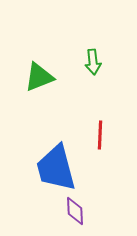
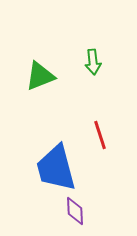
green triangle: moved 1 px right, 1 px up
red line: rotated 20 degrees counterclockwise
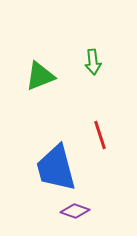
purple diamond: rotated 68 degrees counterclockwise
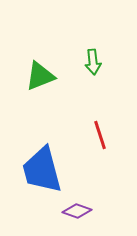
blue trapezoid: moved 14 px left, 2 px down
purple diamond: moved 2 px right
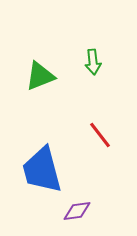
red line: rotated 20 degrees counterclockwise
purple diamond: rotated 28 degrees counterclockwise
